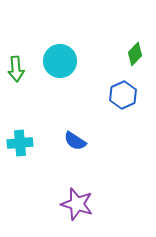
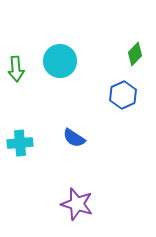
blue semicircle: moved 1 px left, 3 px up
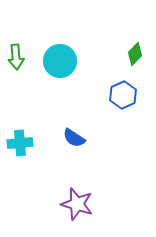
green arrow: moved 12 px up
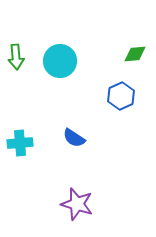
green diamond: rotated 40 degrees clockwise
blue hexagon: moved 2 px left, 1 px down
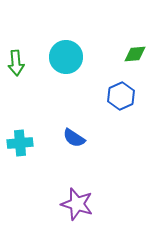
green arrow: moved 6 px down
cyan circle: moved 6 px right, 4 px up
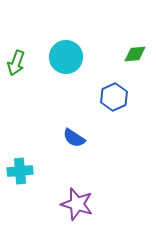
green arrow: rotated 25 degrees clockwise
blue hexagon: moved 7 px left, 1 px down
cyan cross: moved 28 px down
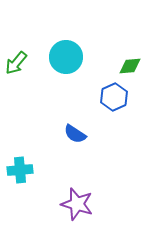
green diamond: moved 5 px left, 12 px down
green arrow: rotated 20 degrees clockwise
blue semicircle: moved 1 px right, 4 px up
cyan cross: moved 1 px up
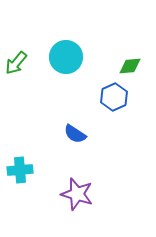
purple star: moved 10 px up
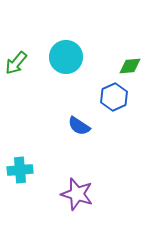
blue semicircle: moved 4 px right, 8 px up
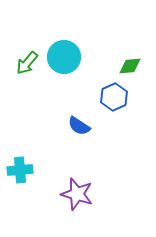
cyan circle: moved 2 px left
green arrow: moved 11 px right
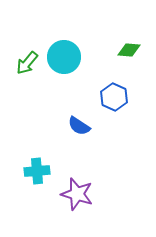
green diamond: moved 1 px left, 16 px up; rotated 10 degrees clockwise
blue hexagon: rotated 12 degrees counterclockwise
cyan cross: moved 17 px right, 1 px down
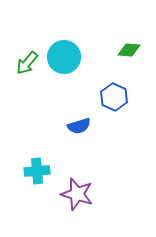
blue semicircle: rotated 50 degrees counterclockwise
